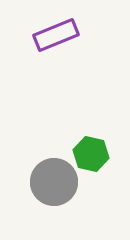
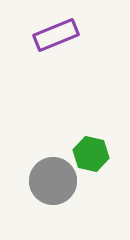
gray circle: moved 1 px left, 1 px up
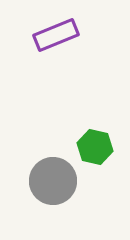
green hexagon: moved 4 px right, 7 px up
